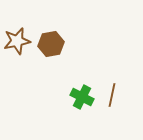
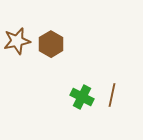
brown hexagon: rotated 20 degrees counterclockwise
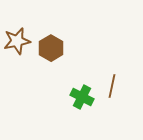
brown hexagon: moved 4 px down
brown line: moved 9 px up
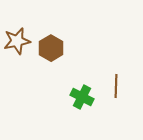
brown line: moved 4 px right; rotated 10 degrees counterclockwise
